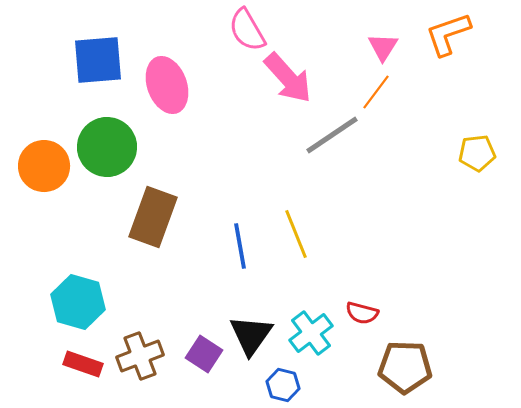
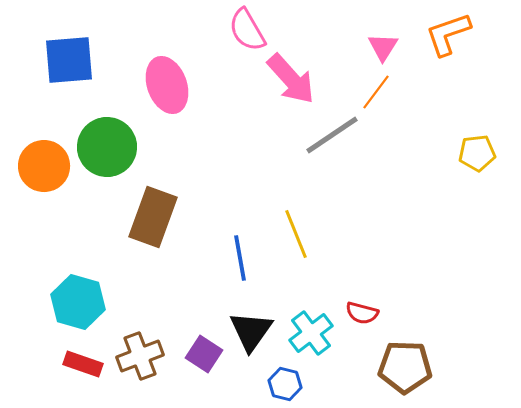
blue square: moved 29 px left
pink arrow: moved 3 px right, 1 px down
blue line: moved 12 px down
black triangle: moved 4 px up
blue hexagon: moved 2 px right, 1 px up
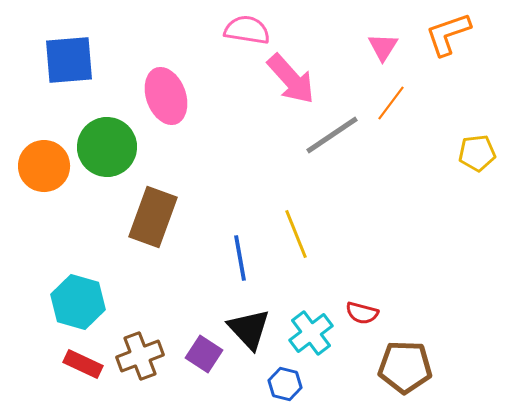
pink semicircle: rotated 129 degrees clockwise
pink ellipse: moved 1 px left, 11 px down
orange line: moved 15 px right, 11 px down
black triangle: moved 2 px left, 2 px up; rotated 18 degrees counterclockwise
red rectangle: rotated 6 degrees clockwise
